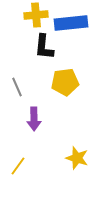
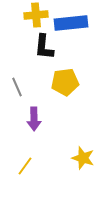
yellow star: moved 6 px right
yellow line: moved 7 px right
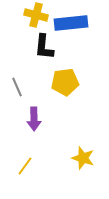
yellow cross: rotated 20 degrees clockwise
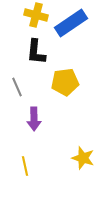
blue rectangle: rotated 28 degrees counterclockwise
black L-shape: moved 8 px left, 5 px down
yellow line: rotated 48 degrees counterclockwise
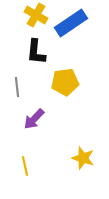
yellow cross: rotated 15 degrees clockwise
gray line: rotated 18 degrees clockwise
purple arrow: rotated 45 degrees clockwise
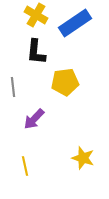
blue rectangle: moved 4 px right
gray line: moved 4 px left
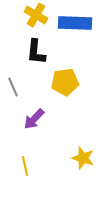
blue rectangle: rotated 36 degrees clockwise
gray line: rotated 18 degrees counterclockwise
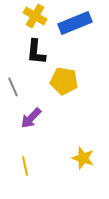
yellow cross: moved 1 px left, 1 px down
blue rectangle: rotated 24 degrees counterclockwise
yellow pentagon: moved 1 px left, 1 px up; rotated 16 degrees clockwise
purple arrow: moved 3 px left, 1 px up
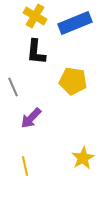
yellow pentagon: moved 9 px right
yellow star: rotated 25 degrees clockwise
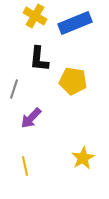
black L-shape: moved 3 px right, 7 px down
gray line: moved 1 px right, 2 px down; rotated 42 degrees clockwise
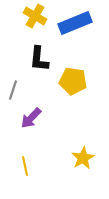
gray line: moved 1 px left, 1 px down
